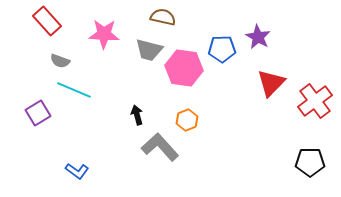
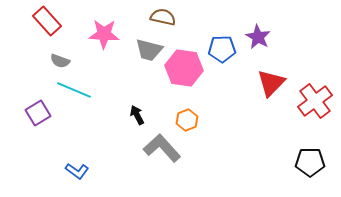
black arrow: rotated 12 degrees counterclockwise
gray L-shape: moved 2 px right, 1 px down
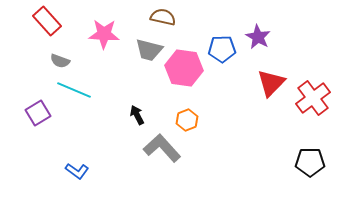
red cross: moved 2 px left, 3 px up
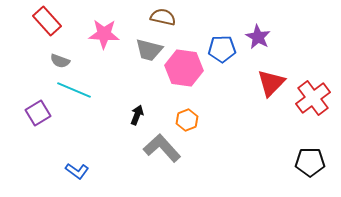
black arrow: rotated 48 degrees clockwise
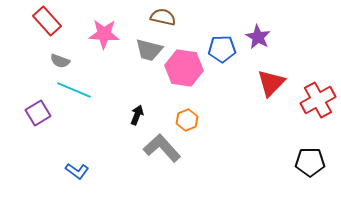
red cross: moved 5 px right, 2 px down; rotated 8 degrees clockwise
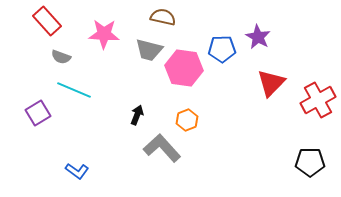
gray semicircle: moved 1 px right, 4 px up
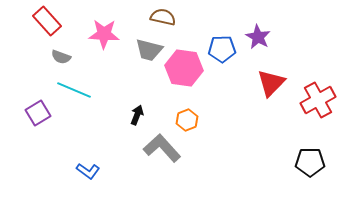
blue L-shape: moved 11 px right
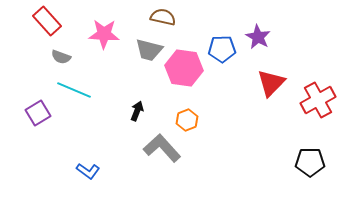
black arrow: moved 4 px up
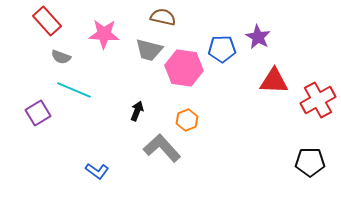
red triangle: moved 3 px right, 2 px up; rotated 48 degrees clockwise
blue L-shape: moved 9 px right
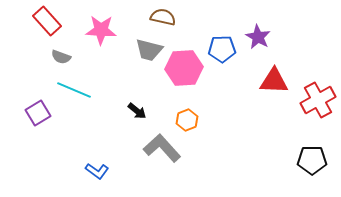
pink star: moved 3 px left, 4 px up
pink hexagon: rotated 12 degrees counterclockwise
black arrow: rotated 108 degrees clockwise
black pentagon: moved 2 px right, 2 px up
